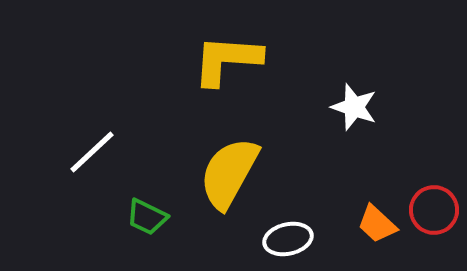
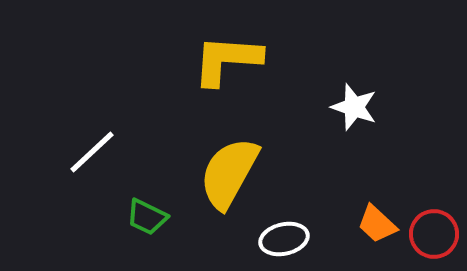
red circle: moved 24 px down
white ellipse: moved 4 px left
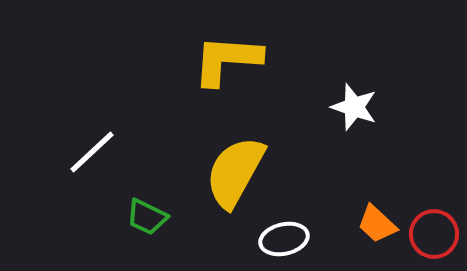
yellow semicircle: moved 6 px right, 1 px up
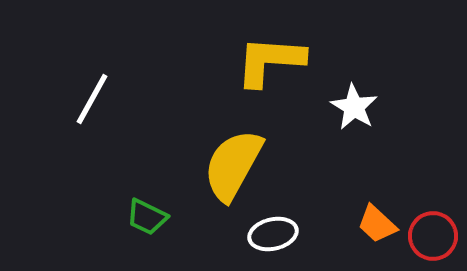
yellow L-shape: moved 43 px right, 1 px down
white star: rotated 12 degrees clockwise
white line: moved 53 px up; rotated 18 degrees counterclockwise
yellow semicircle: moved 2 px left, 7 px up
red circle: moved 1 px left, 2 px down
white ellipse: moved 11 px left, 5 px up
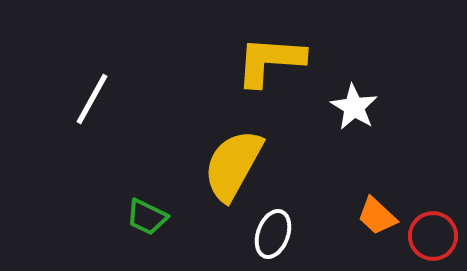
orange trapezoid: moved 8 px up
white ellipse: rotated 57 degrees counterclockwise
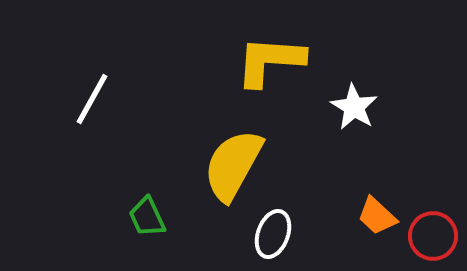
green trapezoid: rotated 39 degrees clockwise
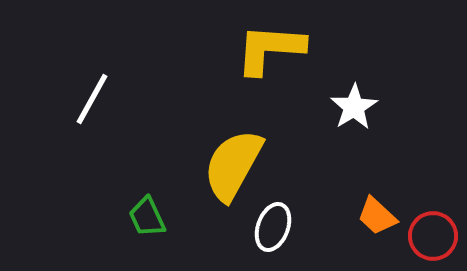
yellow L-shape: moved 12 px up
white star: rotated 9 degrees clockwise
white ellipse: moved 7 px up
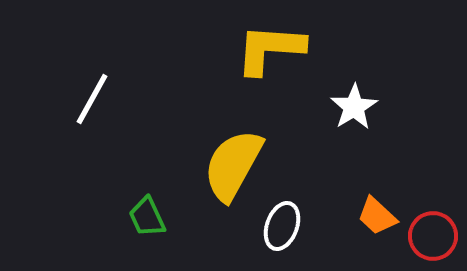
white ellipse: moved 9 px right, 1 px up
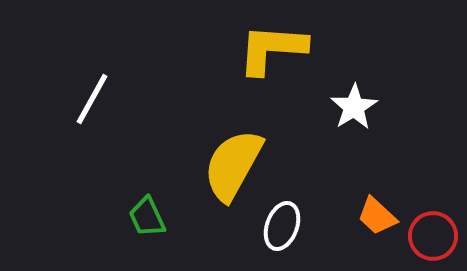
yellow L-shape: moved 2 px right
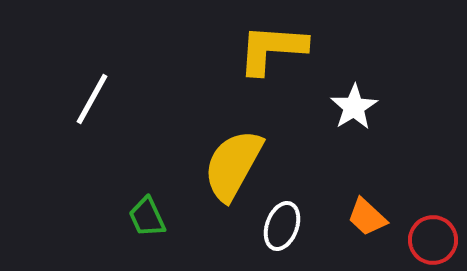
orange trapezoid: moved 10 px left, 1 px down
red circle: moved 4 px down
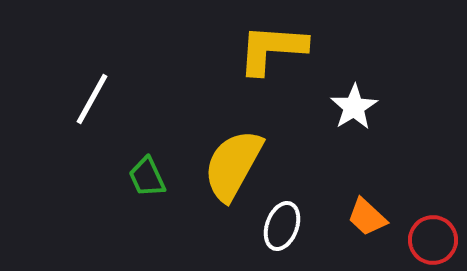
green trapezoid: moved 40 px up
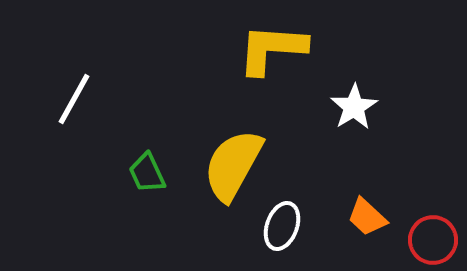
white line: moved 18 px left
green trapezoid: moved 4 px up
